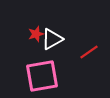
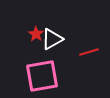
red star: rotated 21 degrees counterclockwise
red line: rotated 18 degrees clockwise
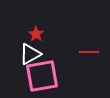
white triangle: moved 22 px left, 15 px down
red line: rotated 18 degrees clockwise
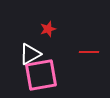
red star: moved 12 px right, 5 px up; rotated 21 degrees clockwise
pink square: moved 1 px left, 1 px up
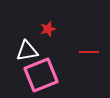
white triangle: moved 3 px left, 3 px up; rotated 20 degrees clockwise
pink square: rotated 12 degrees counterclockwise
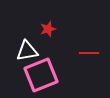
red line: moved 1 px down
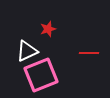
white triangle: rotated 15 degrees counterclockwise
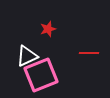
white triangle: moved 5 px down
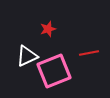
red line: rotated 12 degrees counterclockwise
pink square: moved 13 px right, 4 px up
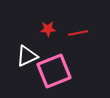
red star: rotated 14 degrees clockwise
red line: moved 11 px left, 20 px up
